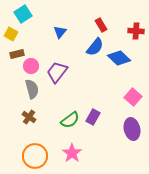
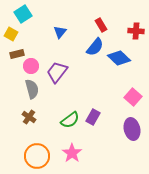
orange circle: moved 2 px right
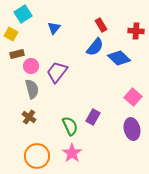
blue triangle: moved 6 px left, 4 px up
green semicircle: moved 6 px down; rotated 78 degrees counterclockwise
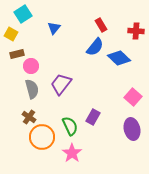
purple trapezoid: moved 4 px right, 12 px down
orange circle: moved 5 px right, 19 px up
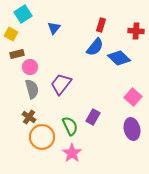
red rectangle: rotated 48 degrees clockwise
pink circle: moved 1 px left, 1 px down
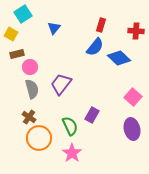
purple rectangle: moved 1 px left, 2 px up
orange circle: moved 3 px left, 1 px down
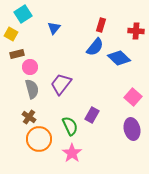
orange circle: moved 1 px down
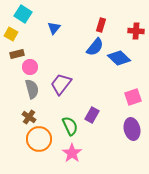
cyan square: rotated 24 degrees counterclockwise
pink square: rotated 30 degrees clockwise
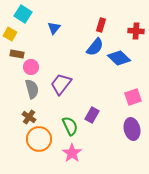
yellow square: moved 1 px left
brown rectangle: rotated 24 degrees clockwise
pink circle: moved 1 px right
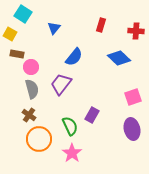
blue semicircle: moved 21 px left, 10 px down
brown cross: moved 2 px up
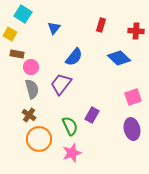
pink star: rotated 18 degrees clockwise
